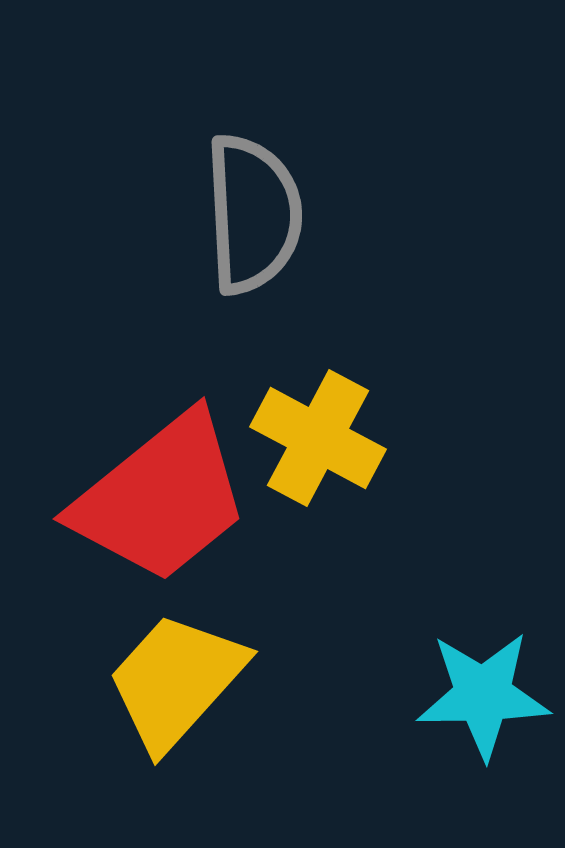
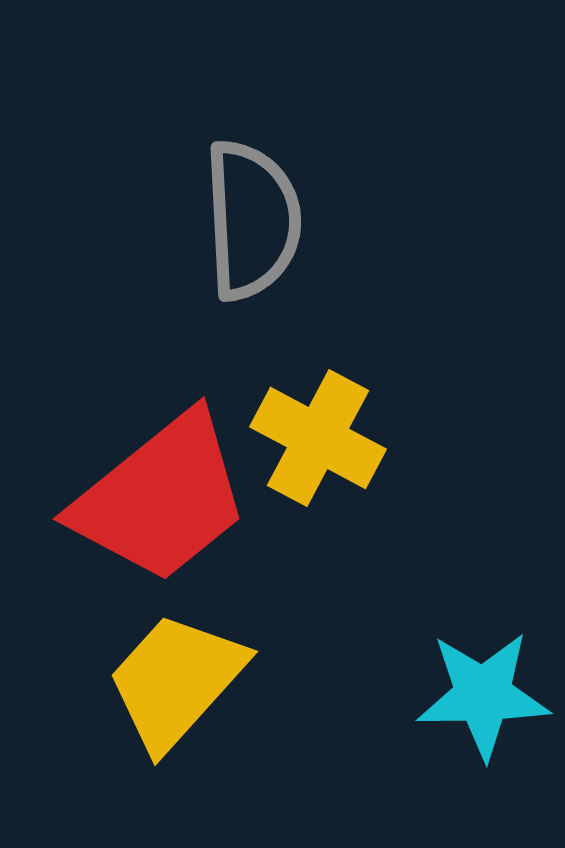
gray semicircle: moved 1 px left, 6 px down
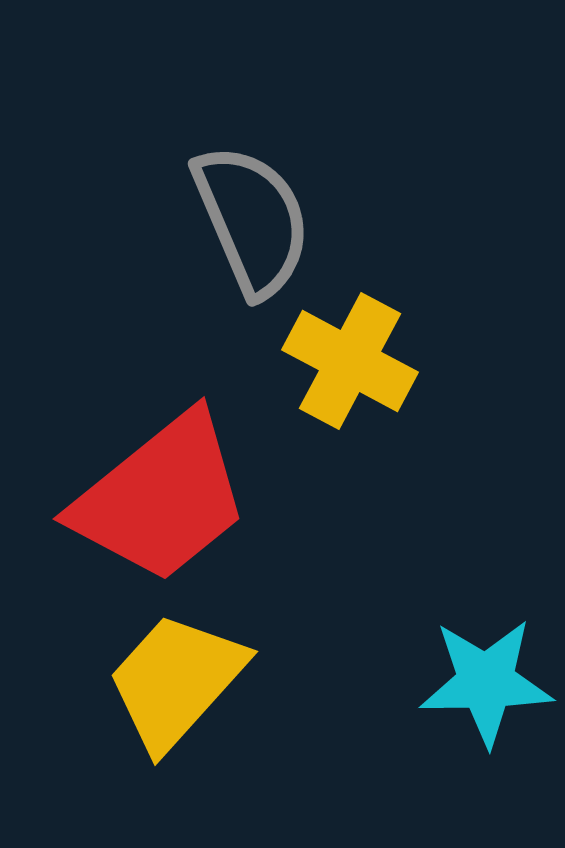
gray semicircle: rotated 20 degrees counterclockwise
yellow cross: moved 32 px right, 77 px up
cyan star: moved 3 px right, 13 px up
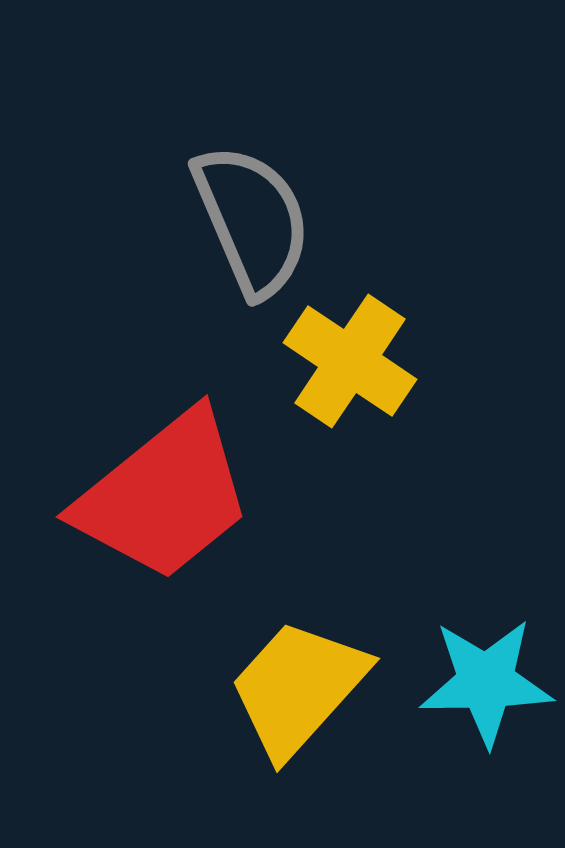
yellow cross: rotated 6 degrees clockwise
red trapezoid: moved 3 px right, 2 px up
yellow trapezoid: moved 122 px right, 7 px down
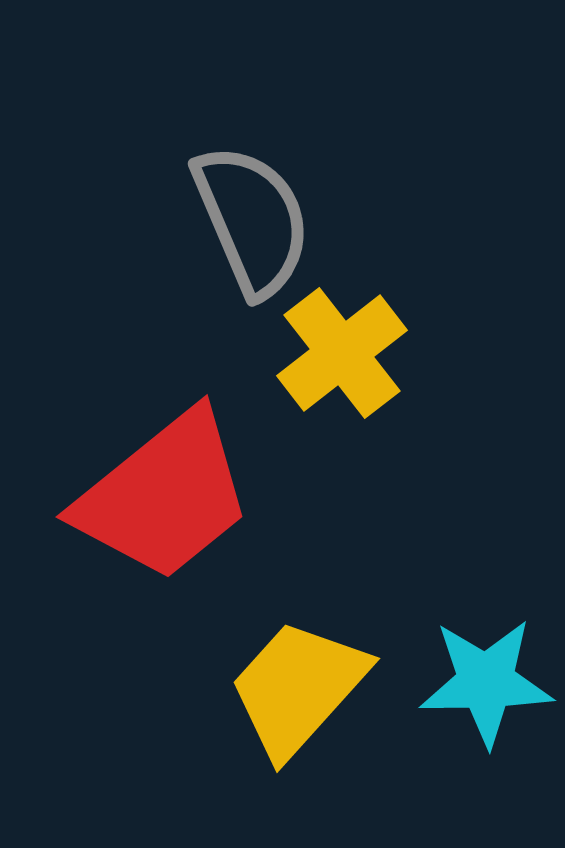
yellow cross: moved 8 px left, 8 px up; rotated 18 degrees clockwise
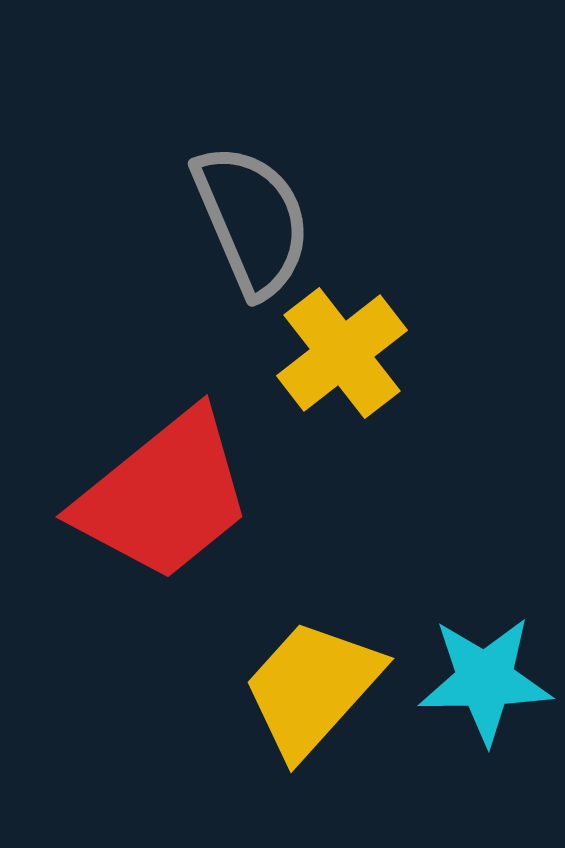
cyan star: moved 1 px left, 2 px up
yellow trapezoid: moved 14 px right
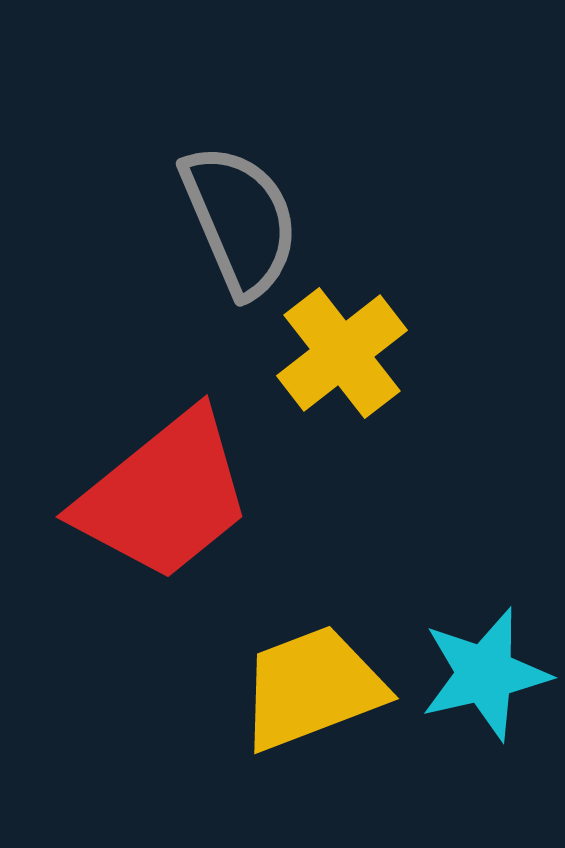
gray semicircle: moved 12 px left
cyan star: moved 6 px up; rotated 12 degrees counterclockwise
yellow trapezoid: rotated 27 degrees clockwise
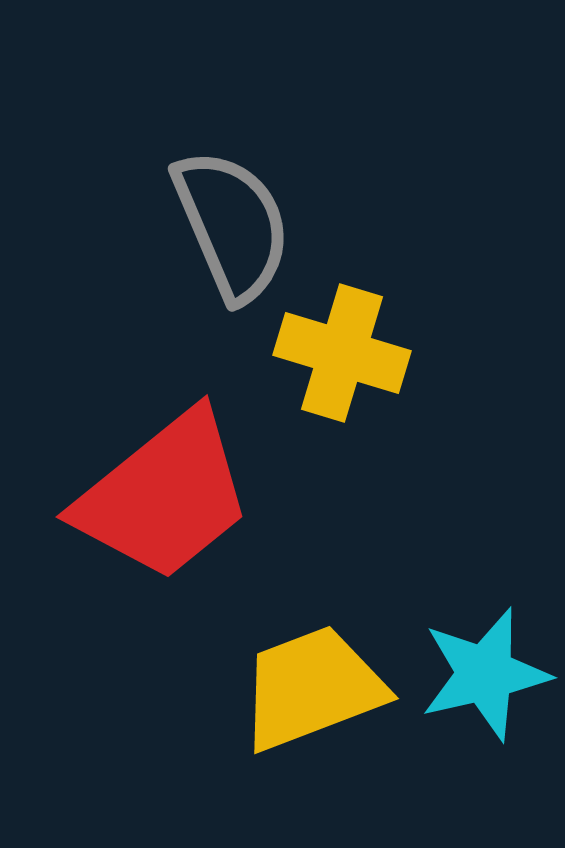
gray semicircle: moved 8 px left, 5 px down
yellow cross: rotated 35 degrees counterclockwise
